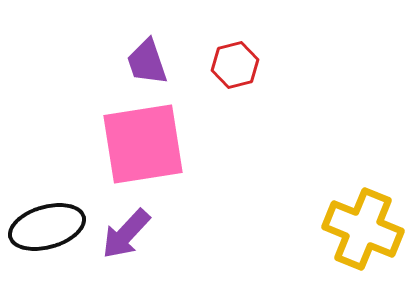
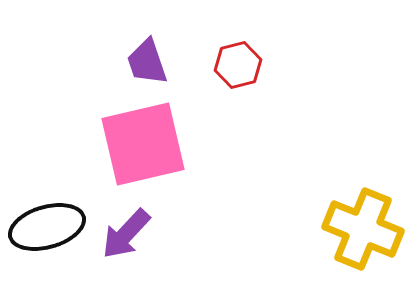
red hexagon: moved 3 px right
pink square: rotated 4 degrees counterclockwise
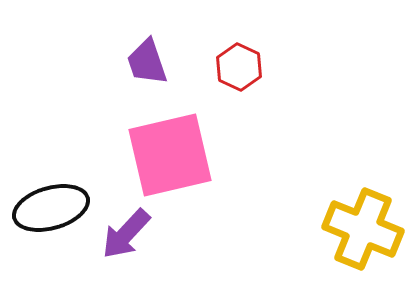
red hexagon: moved 1 px right, 2 px down; rotated 21 degrees counterclockwise
pink square: moved 27 px right, 11 px down
black ellipse: moved 4 px right, 19 px up
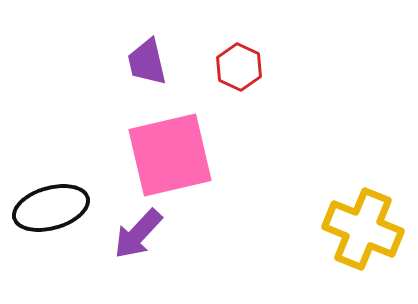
purple trapezoid: rotated 6 degrees clockwise
purple arrow: moved 12 px right
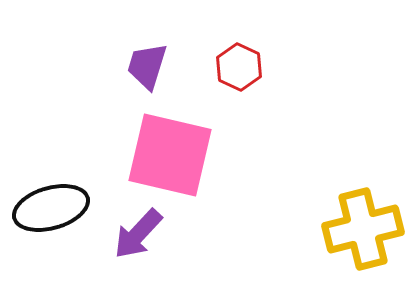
purple trapezoid: moved 4 px down; rotated 30 degrees clockwise
pink square: rotated 26 degrees clockwise
yellow cross: rotated 36 degrees counterclockwise
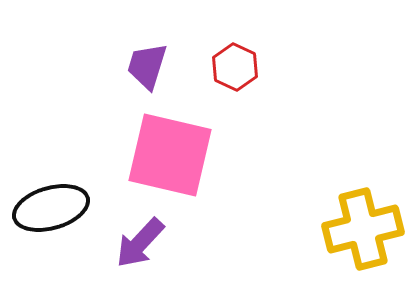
red hexagon: moved 4 px left
purple arrow: moved 2 px right, 9 px down
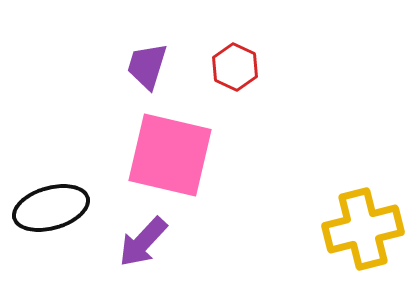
purple arrow: moved 3 px right, 1 px up
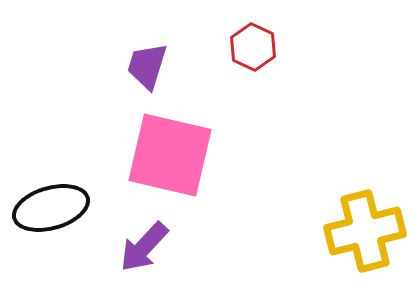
red hexagon: moved 18 px right, 20 px up
yellow cross: moved 2 px right, 2 px down
purple arrow: moved 1 px right, 5 px down
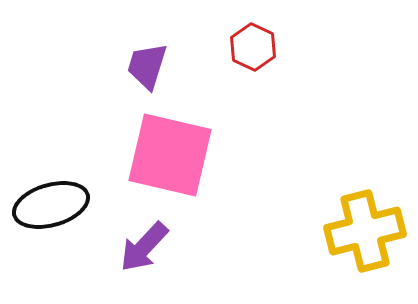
black ellipse: moved 3 px up
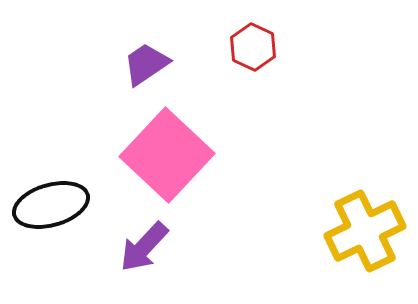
purple trapezoid: moved 1 px left, 2 px up; rotated 39 degrees clockwise
pink square: moved 3 px left; rotated 30 degrees clockwise
yellow cross: rotated 12 degrees counterclockwise
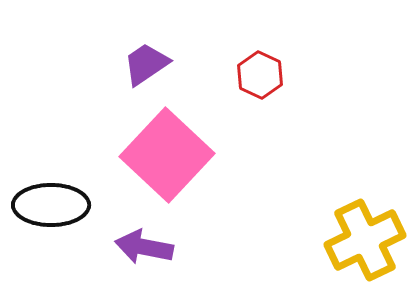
red hexagon: moved 7 px right, 28 px down
black ellipse: rotated 16 degrees clockwise
yellow cross: moved 9 px down
purple arrow: rotated 58 degrees clockwise
